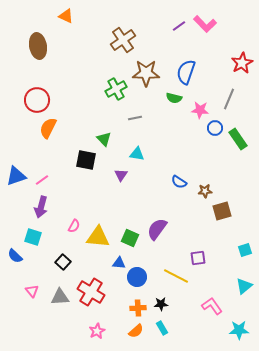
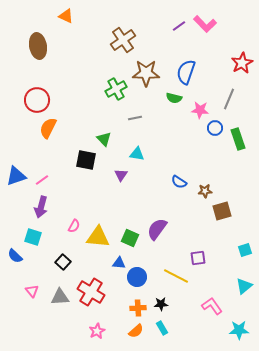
green rectangle at (238, 139): rotated 15 degrees clockwise
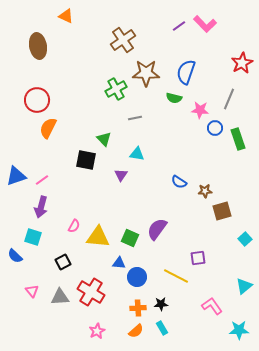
cyan square at (245, 250): moved 11 px up; rotated 24 degrees counterclockwise
black square at (63, 262): rotated 21 degrees clockwise
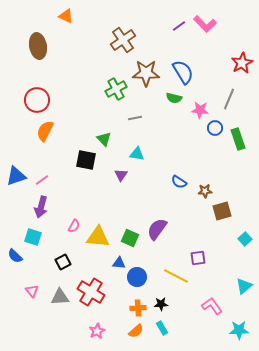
blue semicircle at (186, 72): moved 3 px left; rotated 130 degrees clockwise
orange semicircle at (48, 128): moved 3 px left, 3 px down
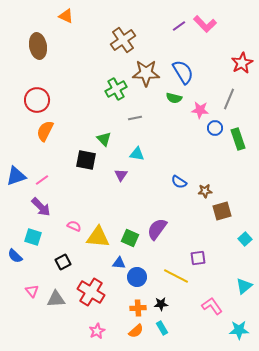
purple arrow at (41, 207): rotated 60 degrees counterclockwise
pink semicircle at (74, 226): rotated 96 degrees counterclockwise
gray triangle at (60, 297): moved 4 px left, 2 px down
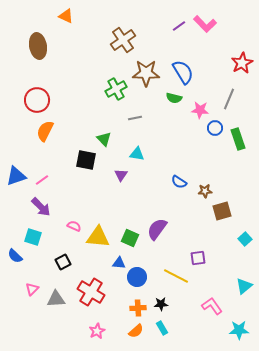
pink triangle at (32, 291): moved 2 px up; rotated 24 degrees clockwise
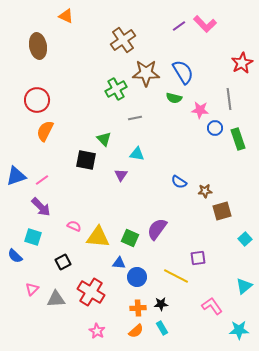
gray line at (229, 99): rotated 30 degrees counterclockwise
pink star at (97, 331): rotated 14 degrees counterclockwise
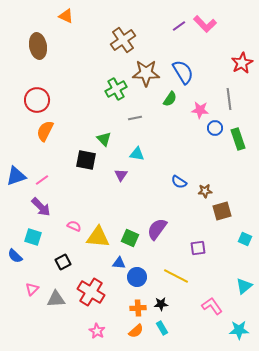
green semicircle at (174, 98): moved 4 px left, 1 px down; rotated 70 degrees counterclockwise
cyan square at (245, 239): rotated 24 degrees counterclockwise
purple square at (198, 258): moved 10 px up
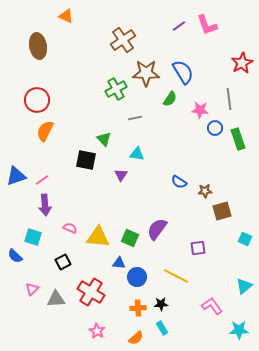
pink L-shape at (205, 24): moved 2 px right, 1 px down; rotated 25 degrees clockwise
purple arrow at (41, 207): moved 4 px right, 2 px up; rotated 40 degrees clockwise
pink semicircle at (74, 226): moved 4 px left, 2 px down
orange semicircle at (136, 331): moved 7 px down
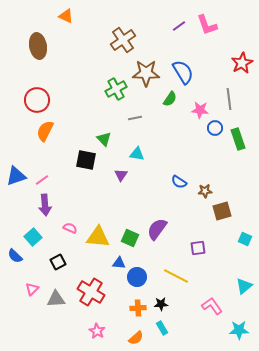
cyan square at (33, 237): rotated 30 degrees clockwise
black square at (63, 262): moved 5 px left
